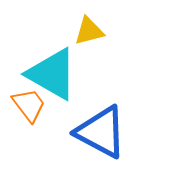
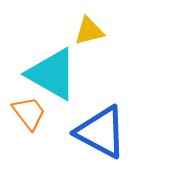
orange trapezoid: moved 8 px down
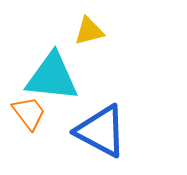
cyan triangle: moved 3 px down; rotated 24 degrees counterclockwise
blue triangle: moved 1 px up
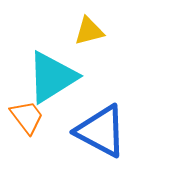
cyan triangle: rotated 38 degrees counterclockwise
orange trapezoid: moved 2 px left, 4 px down
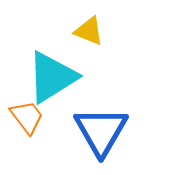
yellow triangle: rotated 36 degrees clockwise
blue triangle: rotated 32 degrees clockwise
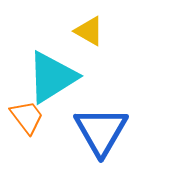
yellow triangle: rotated 8 degrees clockwise
